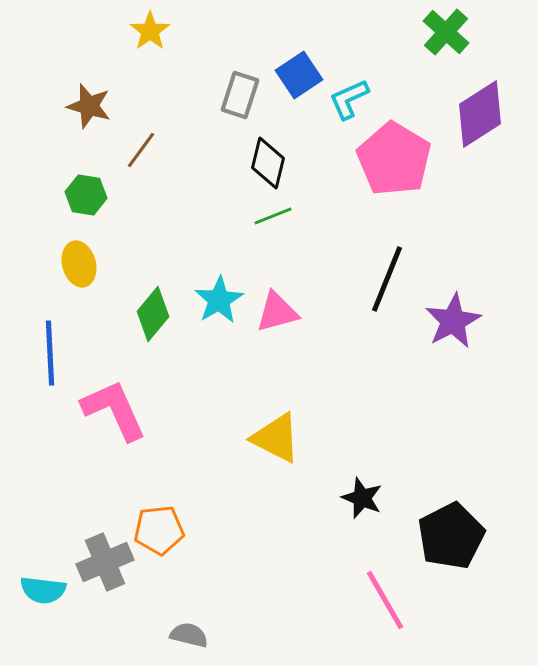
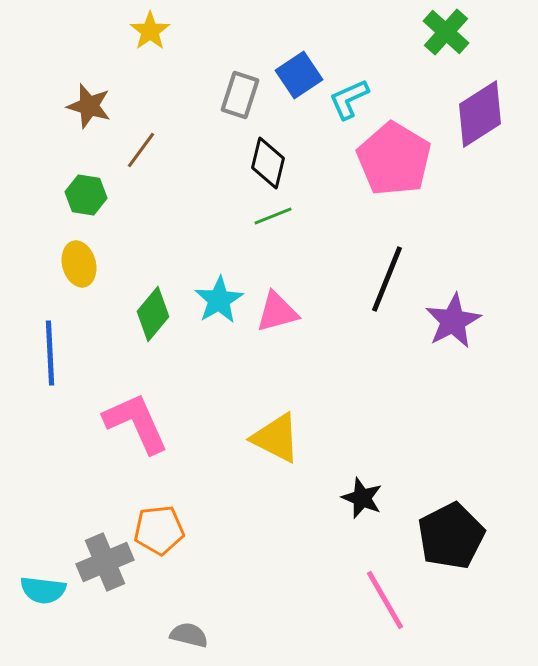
pink L-shape: moved 22 px right, 13 px down
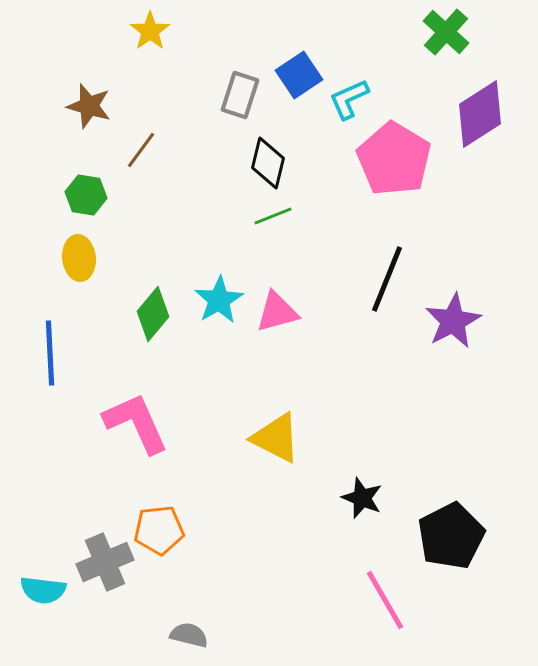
yellow ellipse: moved 6 px up; rotated 9 degrees clockwise
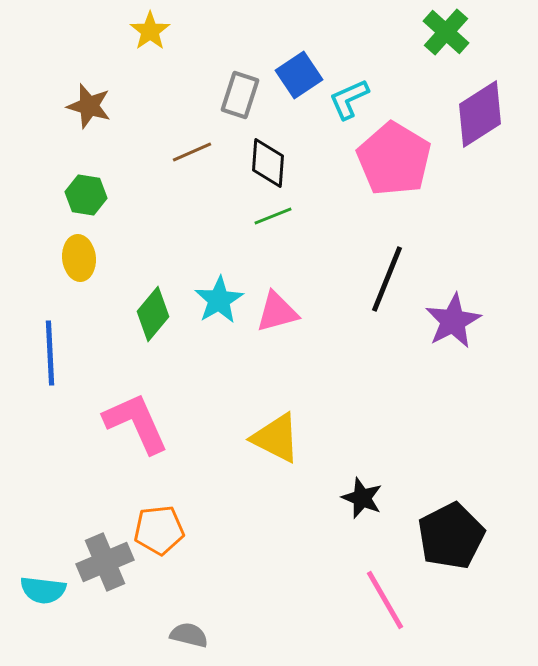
brown line: moved 51 px right, 2 px down; rotated 30 degrees clockwise
black diamond: rotated 9 degrees counterclockwise
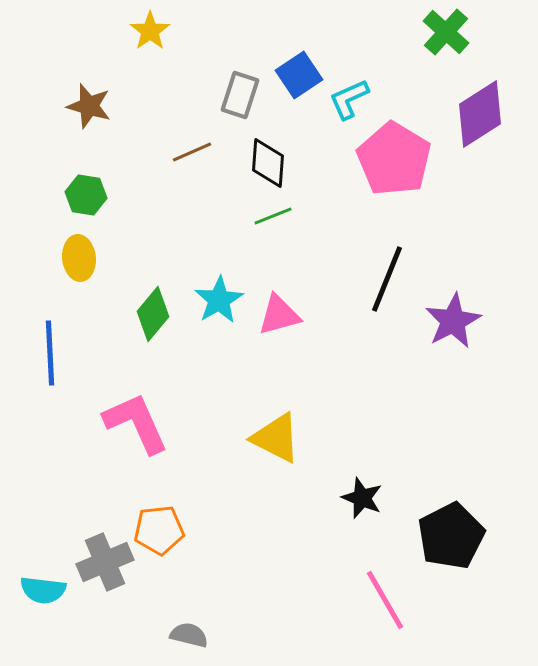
pink triangle: moved 2 px right, 3 px down
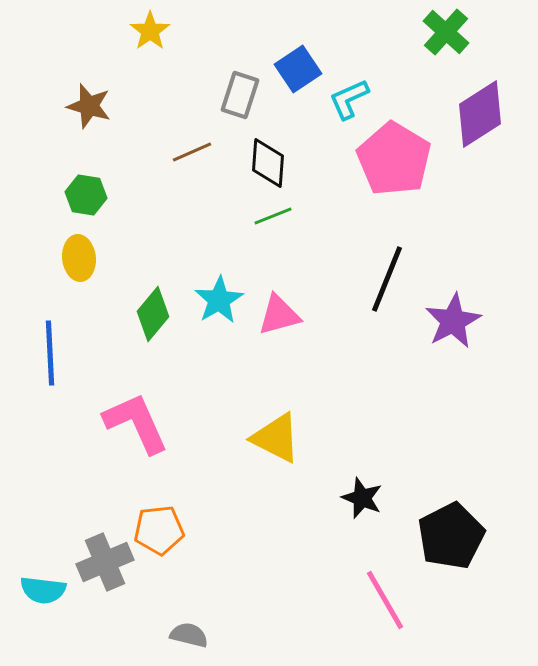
blue square: moved 1 px left, 6 px up
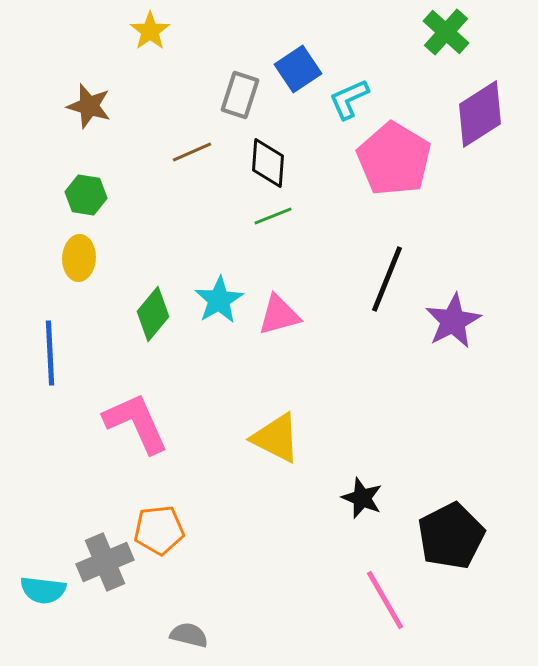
yellow ellipse: rotated 9 degrees clockwise
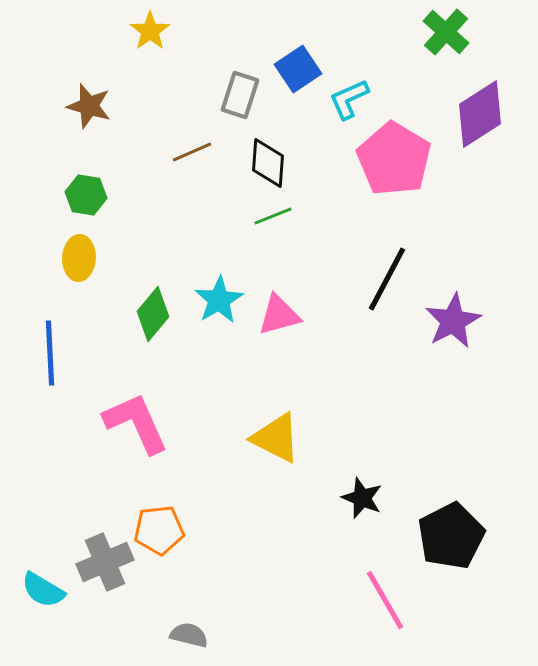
black line: rotated 6 degrees clockwise
cyan semicircle: rotated 24 degrees clockwise
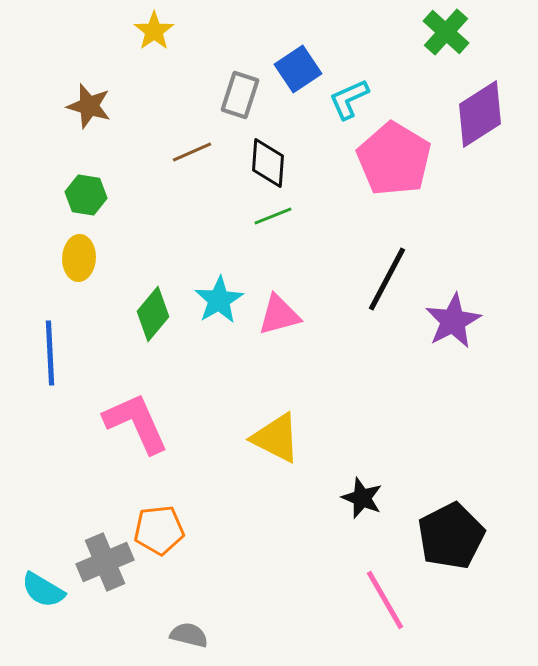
yellow star: moved 4 px right
